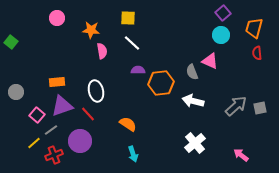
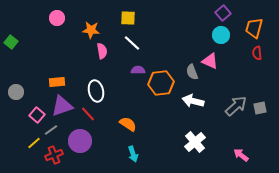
white cross: moved 1 px up
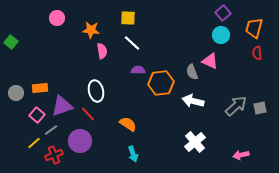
orange rectangle: moved 17 px left, 6 px down
gray circle: moved 1 px down
pink arrow: rotated 49 degrees counterclockwise
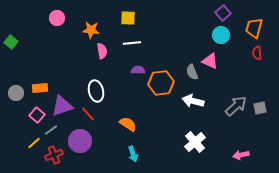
white line: rotated 48 degrees counterclockwise
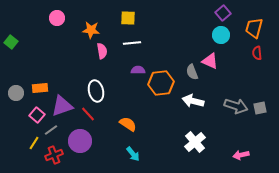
gray arrow: rotated 60 degrees clockwise
yellow line: rotated 16 degrees counterclockwise
cyan arrow: rotated 21 degrees counterclockwise
